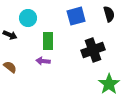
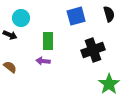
cyan circle: moved 7 px left
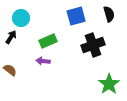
black arrow: moved 1 px right, 2 px down; rotated 80 degrees counterclockwise
green rectangle: rotated 66 degrees clockwise
black cross: moved 5 px up
brown semicircle: moved 3 px down
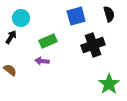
purple arrow: moved 1 px left
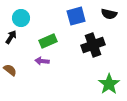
black semicircle: rotated 119 degrees clockwise
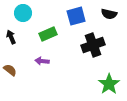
cyan circle: moved 2 px right, 5 px up
black arrow: rotated 56 degrees counterclockwise
green rectangle: moved 7 px up
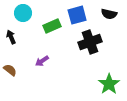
blue square: moved 1 px right, 1 px up
green rectangle: moved 4 px right, 8 px up
black cross: moved 3 px left, 3 px up
purple arrow: rotated 40 degrees counterclockwise
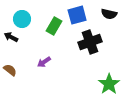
cyan circle: moved 1 px left, 6 px down
green rectangle: moved 2 px right; rotated 36 degrees counterclockwise
black arrow: rotated 40 degrees counterclockwise
purple arrow: moved 2 px right, 1 px down
